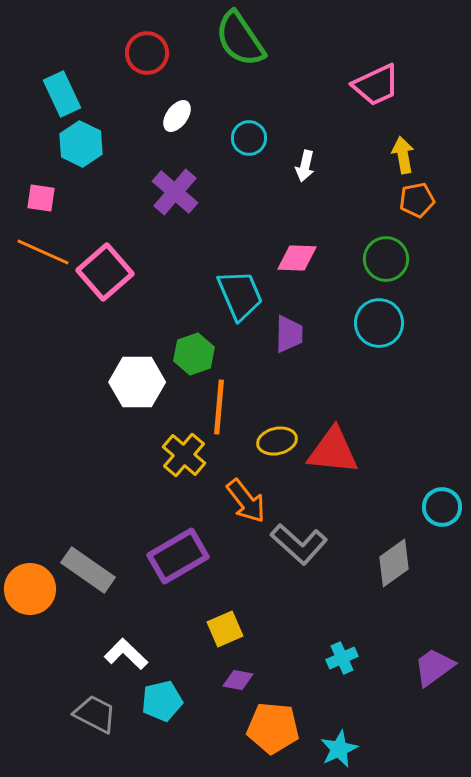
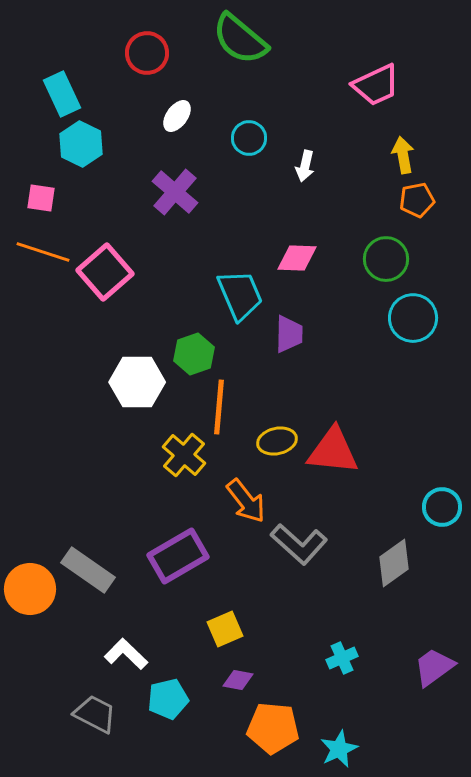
green semicircle at (240, 39): rotated 16 degrees counterclockwise
orange line at (43, 252): rotated 6 degrees counterclockwise
cyan circle at (379, 323): moved 34 px right, 5 px up
cyan pentagon at (162, 701): moved 6 px right, 2 px up
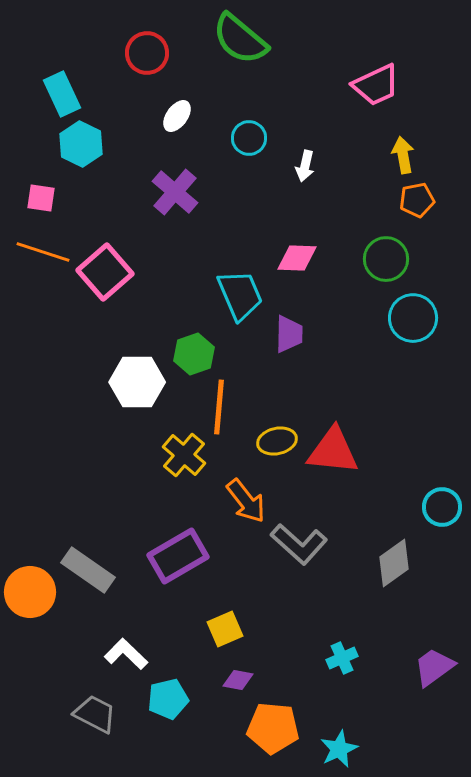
orange circle at (30, 589): moved 3 px down
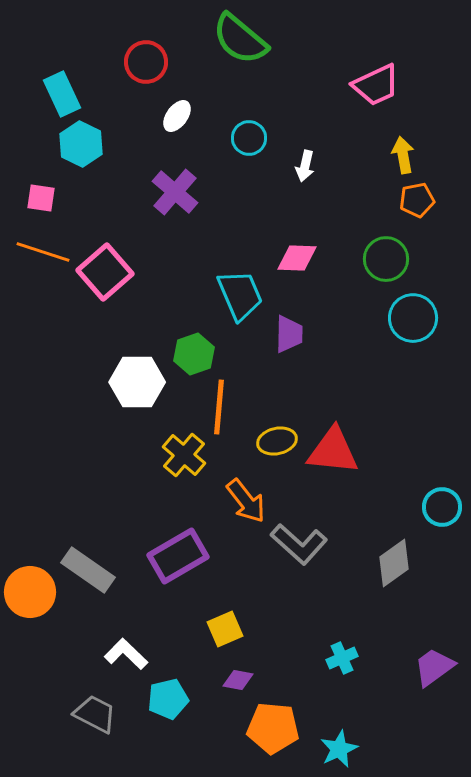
red circle at (147, 53): moved 1 px left, 9 px down
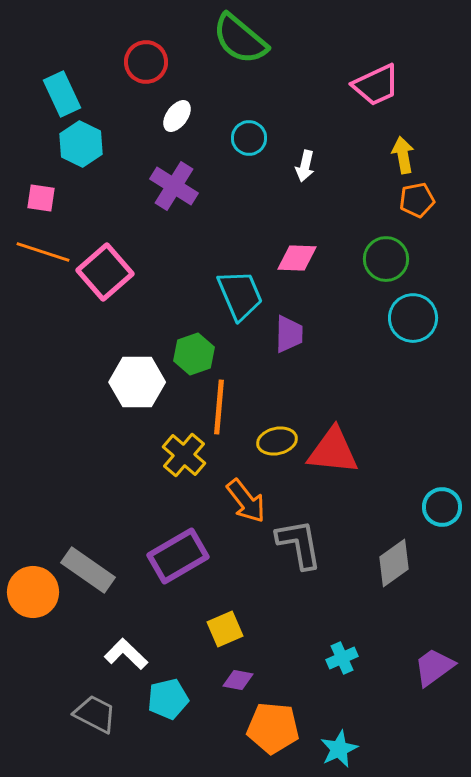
purple cross at (175, 192): moved 1 px left, 6 px up; rotated 9 degrees counterclockwise
gray L-shape at (299, 544): rotated 142 degrees counterclockwise
orange circle at (30, 592): moved 3 px right
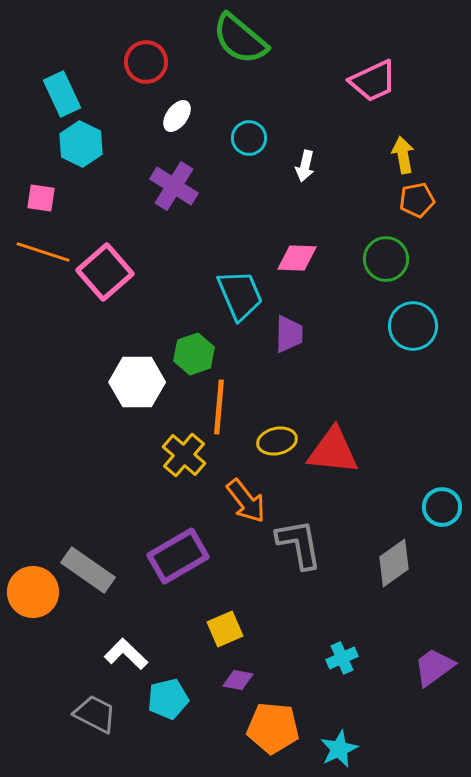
pink trapezoid at (376, 85): moved 3 px left, 4 px up
cyan circle at (413, 318): moved 8 px down
